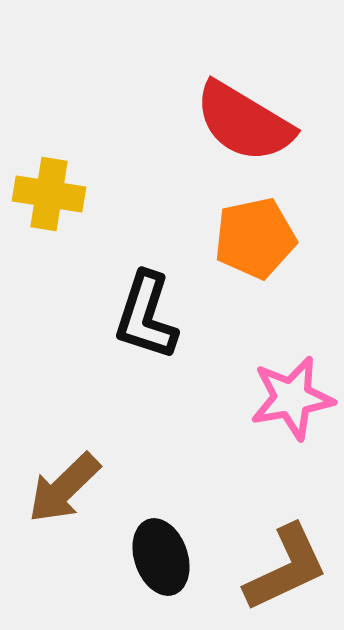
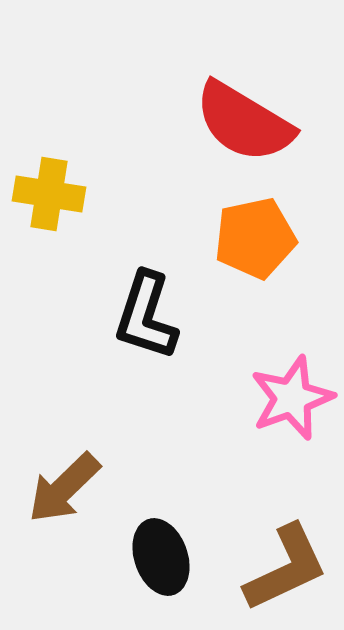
pink star: rotated 10 degrees counterclockwise
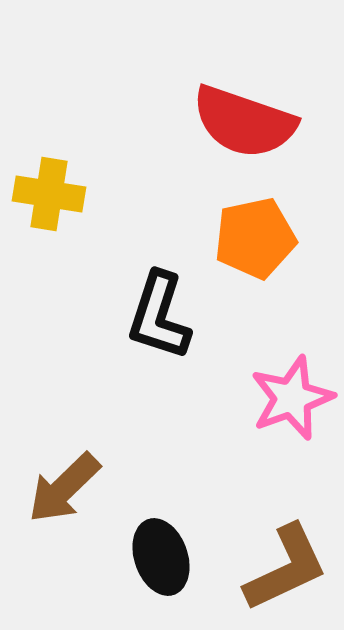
red semicircle: rotated 12 degrees counterclockwise
black L-shape: moved 13 px right
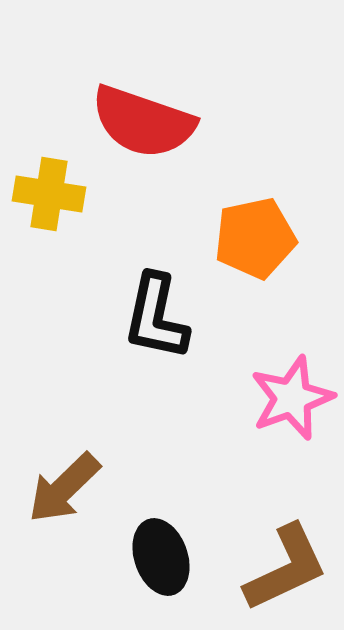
red semicircle: moved 101 px left
black L-shape: moved 3 px left, 1 px down; rotated 6 degrees counterclockwise
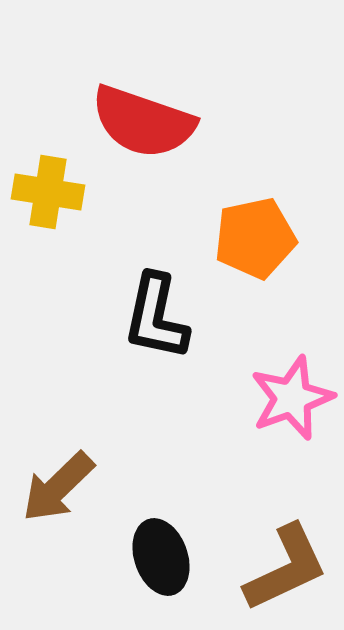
yellow cross: moved 1 px left, 2 px up
brown arrow: moved 6 px left, 1 px up
